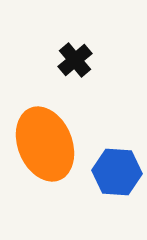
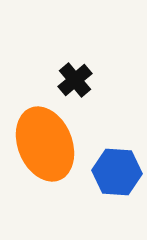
black cross: moved 20 px down
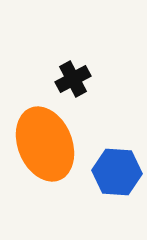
black cross: moved 2 px left, 1 px up; rotated 12 degrees clockwise
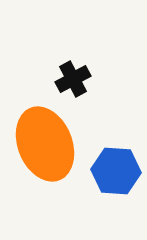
blue hexagon: moved 1 px left, 1 px up
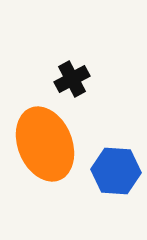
black cross: moved 1 px left
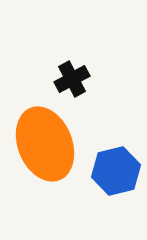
blue hexagon: rotated 18 degrees counterclockwise
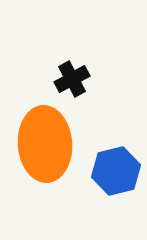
orange ellipse: rotated 18 degrees clockwise
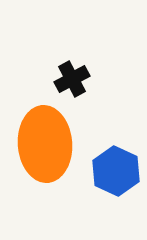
blue hexagon: rotated 21 degrees counterclockwise
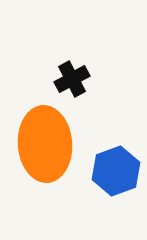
blue hexagon: rotated 15 degrees clockwise
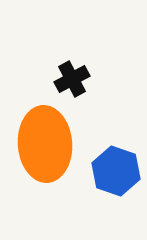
blue hexagon: rotated 21 degrees counterclockwise
